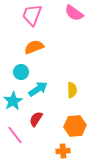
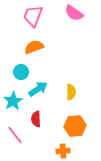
pink trapezoid: moved 1 px right, 1 px down
yellow semicircle: moved 1 px left, 2 px down
red semicircle: rotated 35 degrees counterclockwise
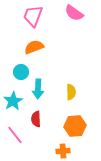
cyan arrow: rotated 126 degrees clockwise
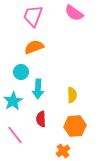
yellow semicircle: moved 1 px right, 3 px down
red semicircle: moved 5 px right
orange cross: rotated 32 degrees counterclockwise
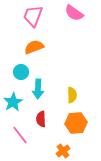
cyan star: moved 1 px down
orange hexagon: moved 1 px right, 3 px up
pink line: moved 5 px right
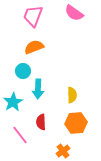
cyan circle: moved 2 px right, 1 px up
red semicircle: moved 3 px down
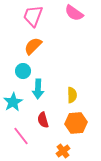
orange semicircle: moved 1 px left, 1 px up; rotated 24 degrees counterclockwise
red semicircle: moved 2 px right, 2 px up; rotated 14 degrees counterclockwise
pink line: moved 1 px right, 1 px down
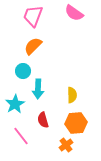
cyan star: moved 2 px right, 2 px down
orange cross: moved 3 px right, 6 px up
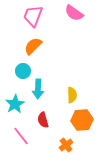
orange hexagon: moved 6 px right, 3 px up
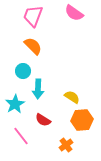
orange semicircle: rotated 90 degrees clockwise
yellow semicircle: moved 2 px down; rotated 56 degrees counterclockwise
red semicircle: rotated 42 degrees counterclockwise
